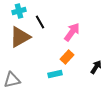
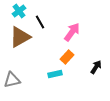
cyan cross: rotated 24 degrees counterclockwise
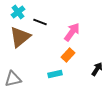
cyan cross: moved 1 px left, 1 px down
black line: rotated 40 degrees counterclockwise
brown triangle: rotated 10 degrees counterclockwise
orange rectangle: moved 1 px right, 2 px up
black arrow: moved 1 px right, 2 px down
gray triangle: moved 1 px right, 1 px up
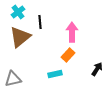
black line: rotated 64 degrees clockwise
pink arrow: rotated 36 degrees counterclockwise
